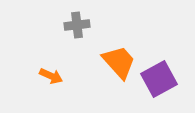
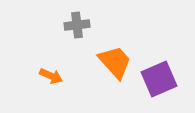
orange trapezoid: moved 4 px left
purple square: rotated 6 degrees clockwise
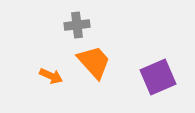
orange trapezoid: moved 21 px left
purple square: moved 1 px left, 2 px up
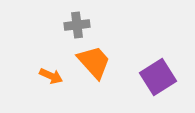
purple square: rotated 9 degrees counterclockwise
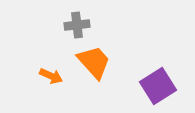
purple square: moved 9 px down
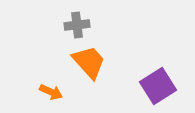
orange trapezoid: moved 5 px left
orange arrow: moved 16 px down
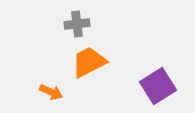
gray cross: moved 1 px up
orange trapezoid: rotated 75 degrees counterclockwise
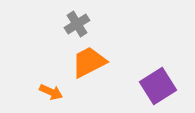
gray cross: rotated 25 degrees counterclockwise
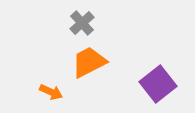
gray cross: moved 5 px right, 1 px up; rotated 10 degrees counterclockwise
purple square: moved 2 px up; rotated 6 degrees counterclockwise
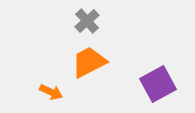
gray cross: moved 5 px right, 2 px up
purple square: rotated 9 degrees clockwise
